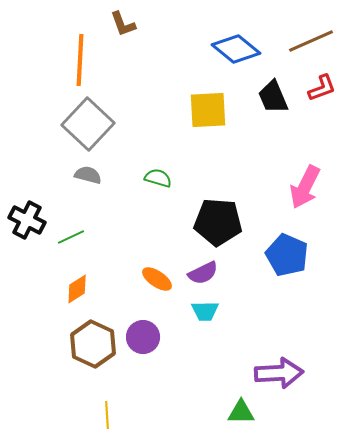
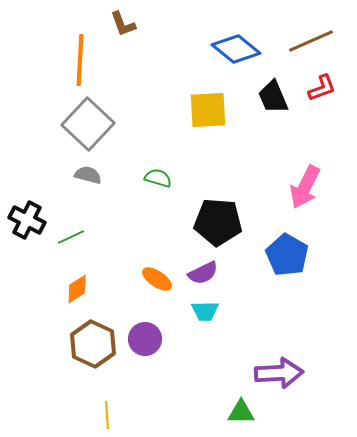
blue pentagon: rotated 6 degrees clockwise
purple circle: moved 2 px right, 2 px down
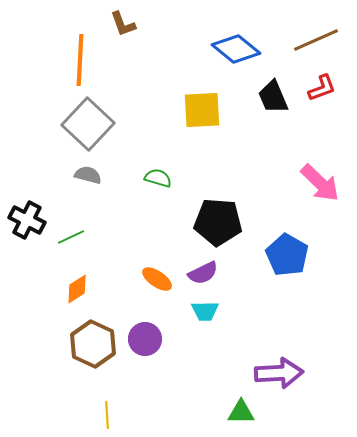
brown line: moved 5 px right, 1 px up
yellow square: moved 6 px left
pink arrow: moved 15 px right, 4 px up; rotated 72 degrees counterclockwise
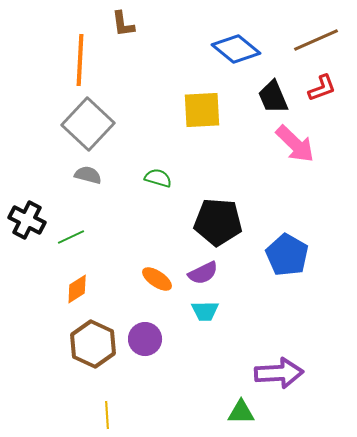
brown L-shape: rotated 12 degrees clockwise
pink arrow: moved 25 px left, 39 px up
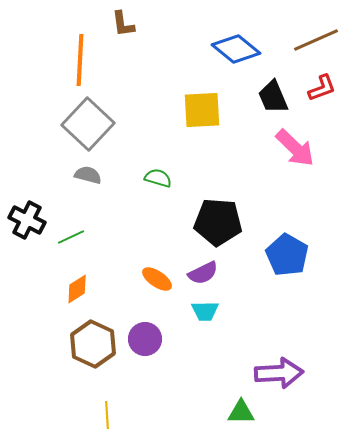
pink arrow: moved 4 px down
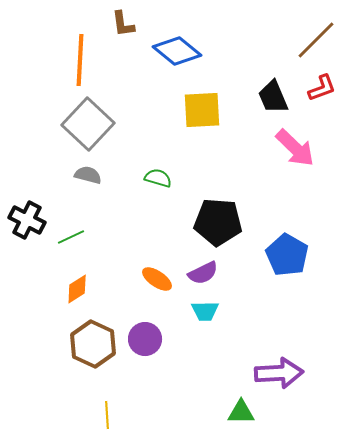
brown line: rotated 21 degrees counterclockwise
blue diamond: moved 59 px left, 2 px down
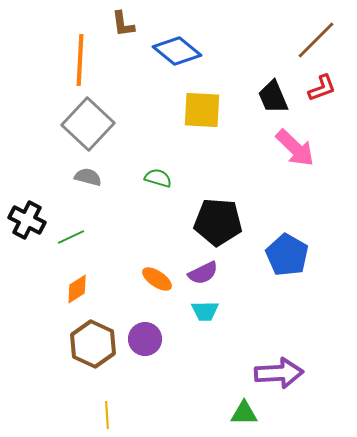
yellow square: rotated 6 degrees clockwise
gray semicircle: moved 2 px down
green triangle: moved 3 px right, 1 px down
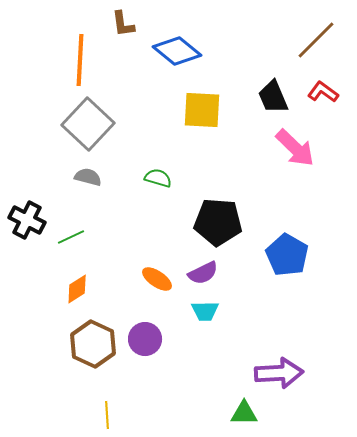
red L-shape: moved 1 px right, 4 px down; rotated 124 degrees counterclockwise
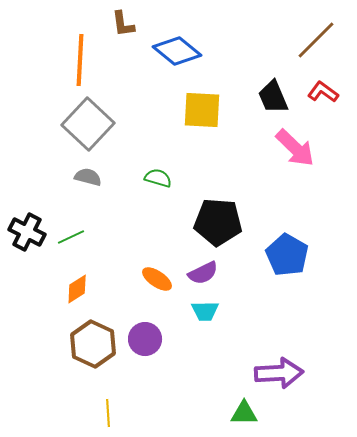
black cross: moved 12 px down
yellow line: moved 1 px right, 2 px up
